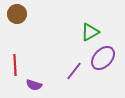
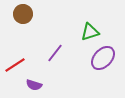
brown circle: moved 6 px right
green triangle: rotated 12 degrees clockwise
red line: rotated 60 degrees clockwise
purple line: moved 19 px left, 18 px up
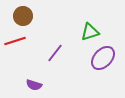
brown circle: moved 2 px down
red line: moved 24 px up; rotated 15 degrees clockwise
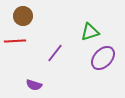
red line: rotated 15 degrees clockwise
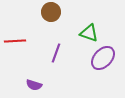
brown circle: moved 28 px right, 4 px up
green triangle: moved 1 px left, 1 px down; rotated 36 degrees clockwise
purple line: moved 1 px right; rotated 18 degrees counterclockwise
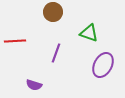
brown circle: moved 2 px right
purple ellipse: moved 7 px down; rotated 15 degrees counterclockwise
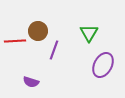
brown circle: moved 15 px left, 19 px down
green triangle: rotated 42 degrees clockwise
purple line: moved 2 px left, 3 px up
purple semicircle: moved 3 px left, 3 px up
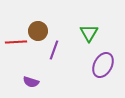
red line: moved 1 px right, 1 px down
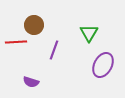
brown circle: moved 4 px left, 6 px up
